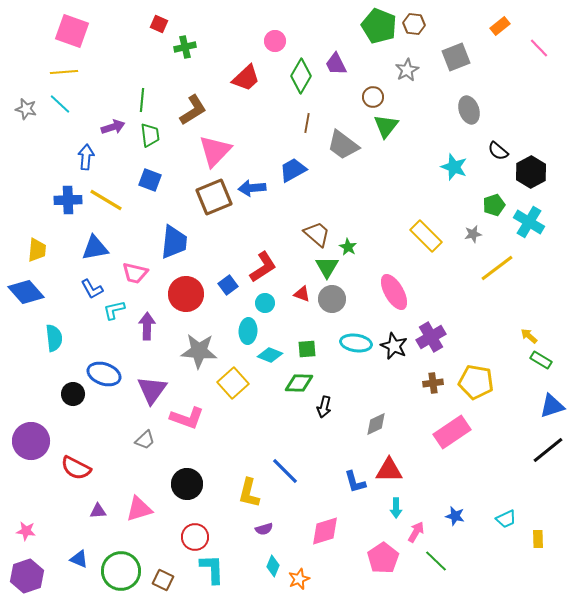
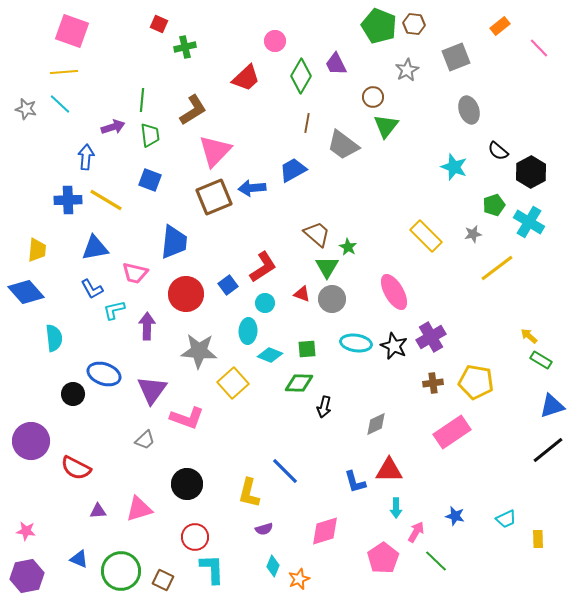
purple hexagon at (27, 576): rotated 8 degrees clockwise
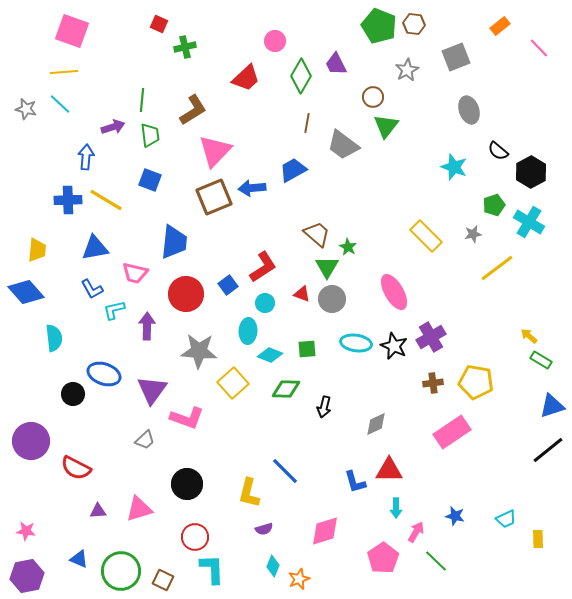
green diamond at (299, 383): moved 13 px left, 6 px down
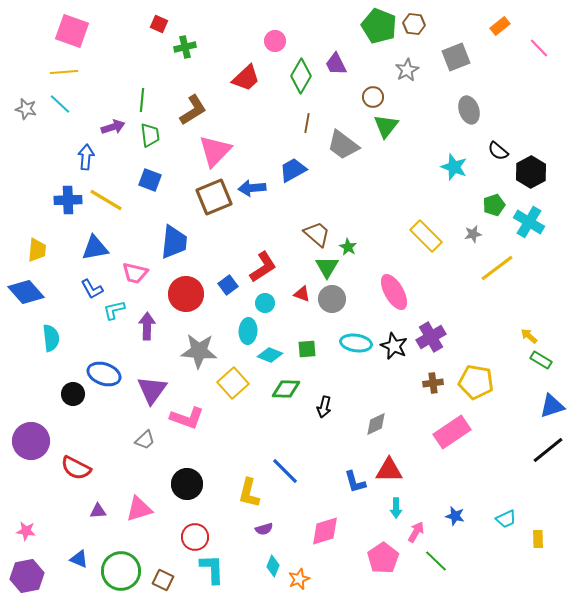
cyan semicircle at (54, 338): moved 3 px left
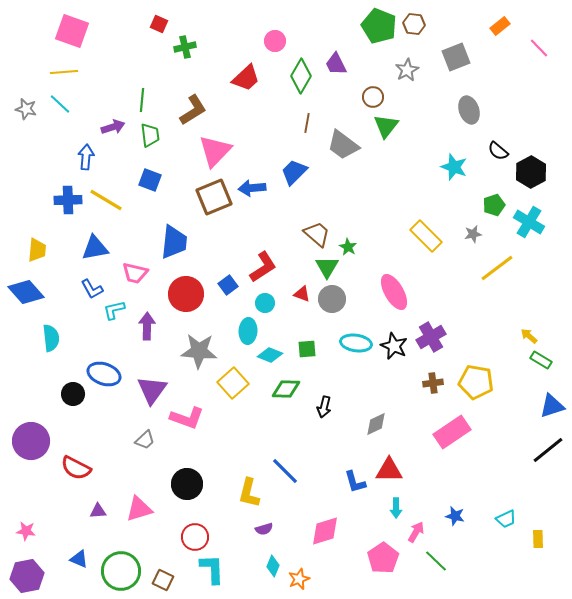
blue trapezoid at (293, 170): moved 1 px right, 2 px down; rotated 16 degrees counterclockwise
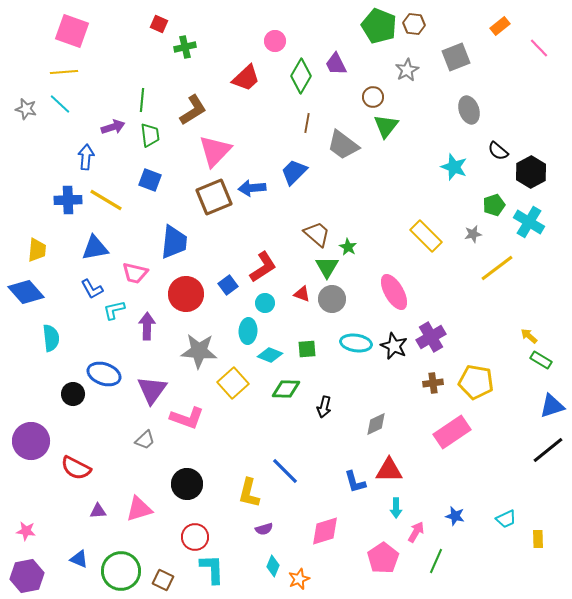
green line at (436, 561): rotated 70 degrees clockwise
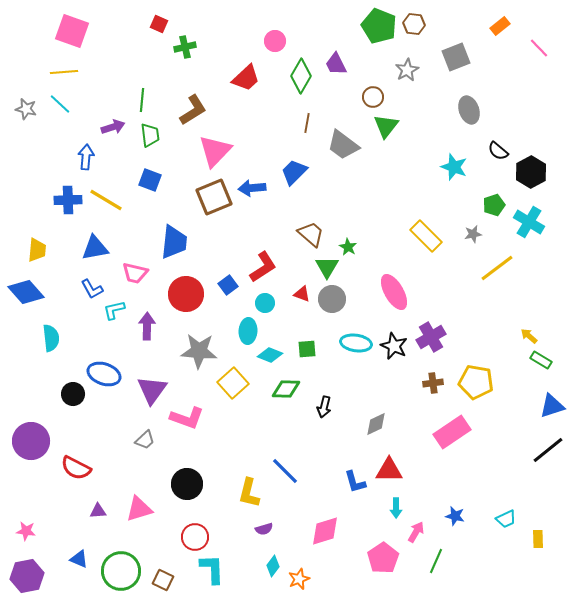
brown trapezoid at (317, 234): moved 6 px left
cyan diamond at (273, 566): rotated 15 degrees clockwise
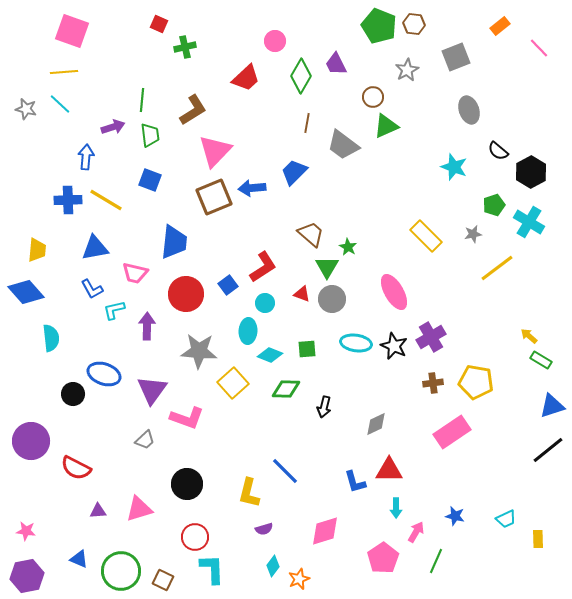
green triangle at (386, 126): rotated 28 degrees clockwise
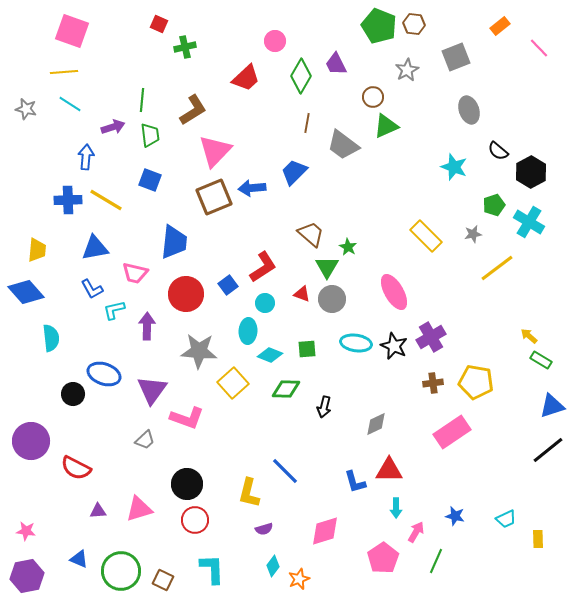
cyan line at (60, 104): moved 10 px right; rotated 10 degrees counterclockwise
red circle at (195, 537): moved 17 px up
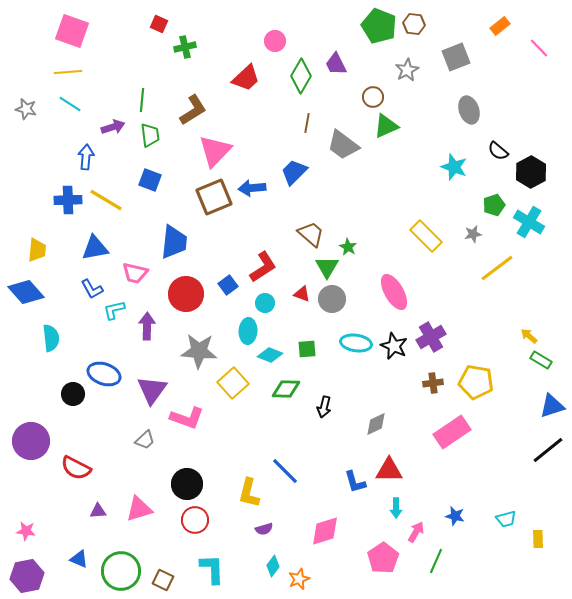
yellow line at (64, 72): moved 4 px right
cyan trapezoid at (506, 519): rotated 10 degrees clockwise
